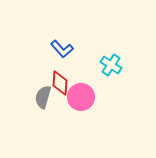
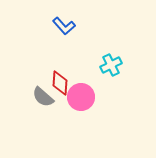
blue L-shape: moved 2 px right, 23 px up
cyan cross: rotated 30 degrees clockwise
gray semicircle: rotated 65 degrees counterclockwise
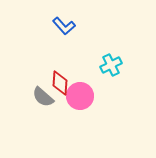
pink circle: moved 1 px left, 1 px up
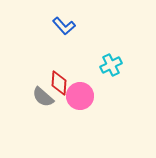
red diamond: moved 1 px left
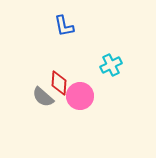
blue L-shape: rotated 30 degrees clockwise
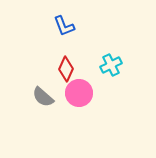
blue L-shape: rotated 10 degrees counterclockwise
red diamond: moved 7 px right, 14 px up; rotated 20 degrees clockwise
pink circle: moved 1 px left, 3 px up
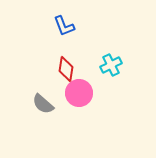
red diamond: rotated 15 degrees counterclockwise
gray semicircle: moved 7 px down
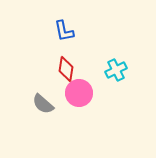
blue L-shape: moved 5 px down; rotated 10 degrees clockwise
cyan cross: moved 5 px right, 5 px down
